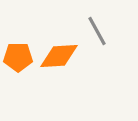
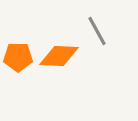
orange diamond: rotated 6 degrees clockwise
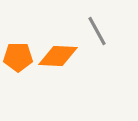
orange diamond: moved 1 px left
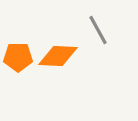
gray line: moved 1 px right, 1 px up
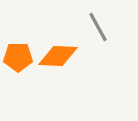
gray line: moved 3 px up
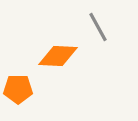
orange pentagon: moved 32 px down
